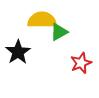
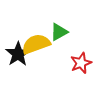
yellow semicircle: moved 6 px left, 24 px down; rotated 20 degrees counterclockwise
black star: moved 2 px down
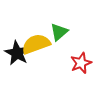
green triangle: rotated 12 degrees counterclockwise
black star: moved 1 px left, 1 px up; rotated 10 degrees counterclockwise
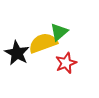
yellow semicircle: moved 7 px right, 1 px up
red star: moved 15 px left
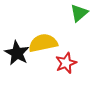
green triangle: moved 20 px right, 19 px up
yellow semicircle: rotated 8 degrees clockwise
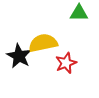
green triangle: rotated 42 degrees clockwise
black star: moved 2 px right, 3 px down
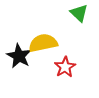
green triangle: rotated 42 degrees clockwise
red star: moved 1 px left, 4 px down; rotated 10 degrees counterclockwise
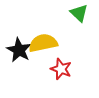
black star: moved 6 px up
red star: moved 4 px left, 2 px down; rotated 20 degrees counterclockwise
